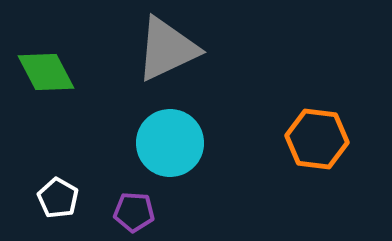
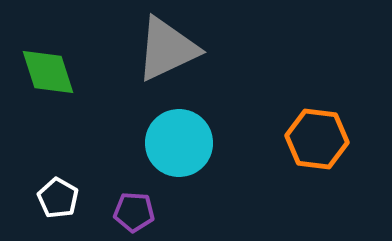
green diamond: moved 2 px right; rotated 10 degrees clockwise
cyan circle: moved 9 px right
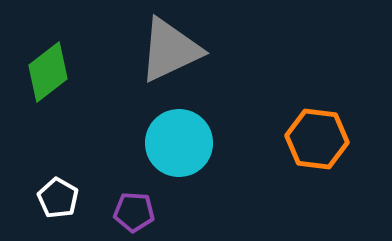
gray triangle: moved 3 px right, 1 px down
green diamond: rotated 70 degrees clockwise
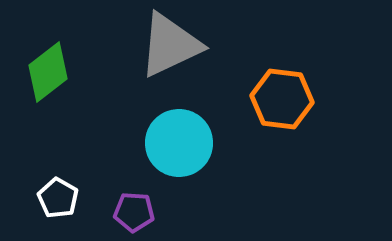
gray triangle: moved 5 px up
orange hexagon: moved 35 px left, 40 px up
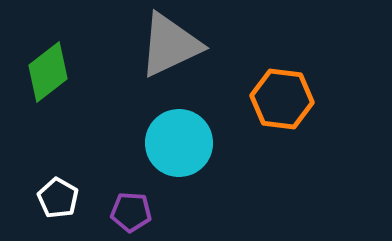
purple pentagon: moved 3 px left
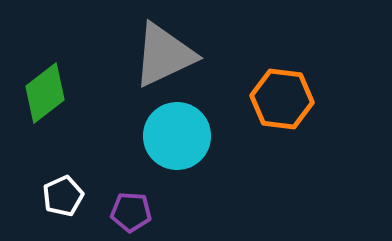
gray triangle: moved 6 px left, 10 px down
green diamond: moved 3 px left, 21 px down
cyan circle: moved 2 px left, 7 px up
white pentagon: moved 5 px right, 2 px up; rotated 18 degrees clockwise
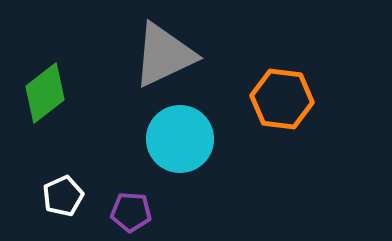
cyan circle: moved 3 px right, 3 px down
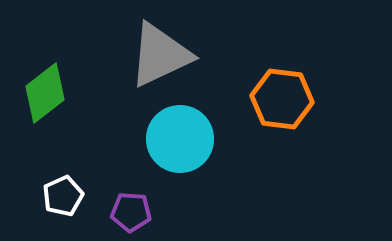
gray triangle: moved 4 px left
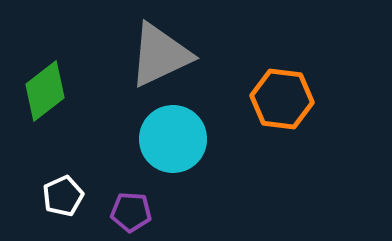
green diamond: moved 2 px up
cyan circle: moved 7 px left
